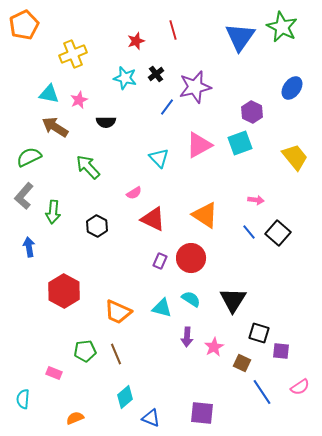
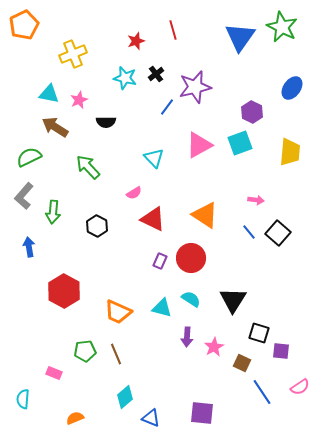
yellow trapezoid at (295, 157): moved 5 px left, 5 px up; rotated 44 degrees clockwise
cyan triangle at (159, 158): moved 5 px left
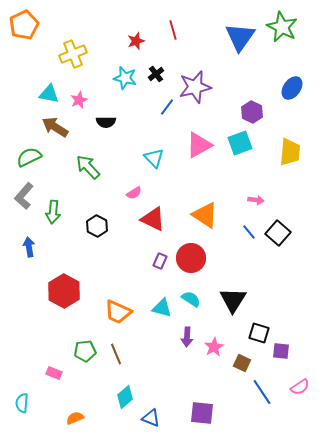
cyan semicircle at (23, 399): moved 1 px left, 4 px down
